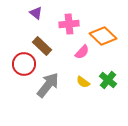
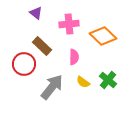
pink semicircle: moved 8 px left, 5 px down; rotated 42 degrees counterclockwise
gray arrow: moved 4 px right, 2 px down
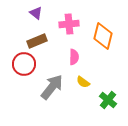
orange diamond: rotated 60 degrees clockwise
brown rectangle: moved 5 px left, 5 px up; rotated 66 degrees counterclockwise
green cross: moved 20 px down
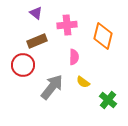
pink cross: moved 2 px left, 1 px down
red circle: moved 1 px left, 1 px down
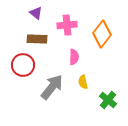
orange diamond: moved 1 px left, 2 px up; rotated 24 degrees clockwise
brown rectangle: moved 2 px up; rotated 24 degrees clockwise
yellow semicircle: rotated 40 degrees clockwise
